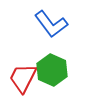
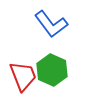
red trapezoid: moved 2 px up; rotated 132 degrees clockwise
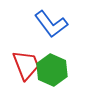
red trapezoid: moved 3 px right, 11 px up
